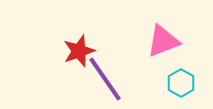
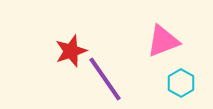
red star: moved 8 px left
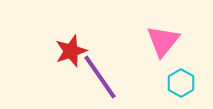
pink triangle: rotated 30 degrees counterclockwise
purple line: moved 5 px left, 2 px up
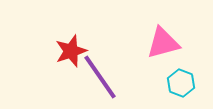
pink triangle: moved 2 px down; rotated 36 degrees clockwise
cyan hexagon: rotated 8 degrees counterclockwise
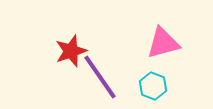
cyan hexagon: moved 28 px left, 3 px down
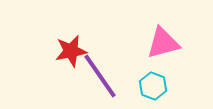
red star: rotated 8 degrees clockwise
purple line: moved 1 px up
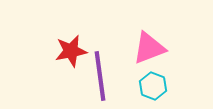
pink triangle: moved 14 px left, 5 px down; rotated 6 degrees counterclockwise
purple line: rotated 27 degrees clockwise
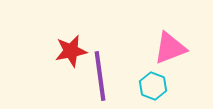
pink triangle: moved 21 px right
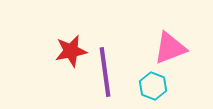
purple line: moved 5 px right, 4 px up
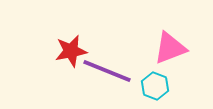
purple line: moved 2 px right, 1 px up; rotated 60 degrees counterclockwise
cyan hexagon: moved 2 px right
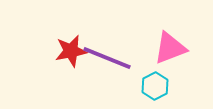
purple line: moved 13 px up
cyan hexagon: rotated 12 degrees clockwise
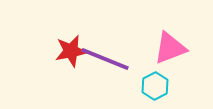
purple line: moved 2 px left, 1 px down
